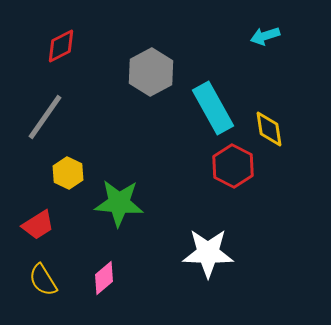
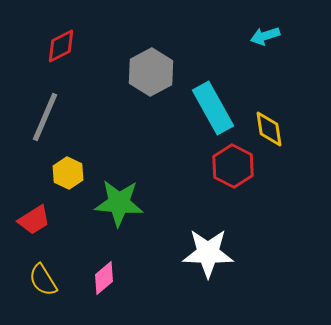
gray line: rotated 12 degrees counterclockwise
red trapezoid: moved 4 px left, 5 px up
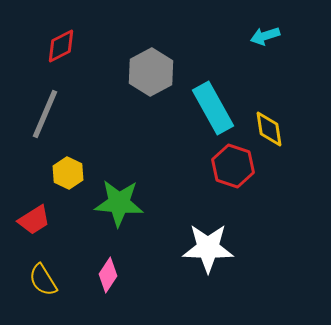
gray line: moved 3 px up
red hexagon: rotated 9 degrees counterclockwise
white star: moved 5 px up
pink diamond: moved 4 px right, 3 px up; rotated 16 degrees counterclockwise
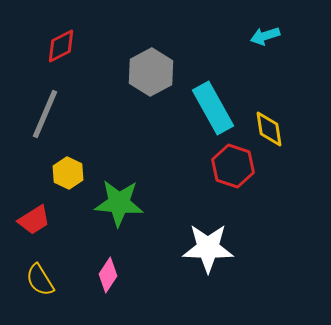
yellow semicircle: moved 3 px left
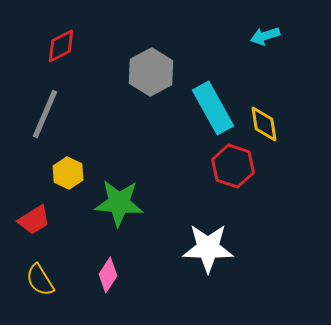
yellow diamond: moved 5 px left, 5 px up
